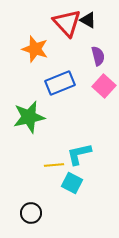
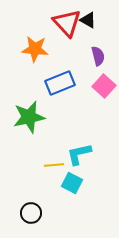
orange star: rotated 12 degrees counterclockwise
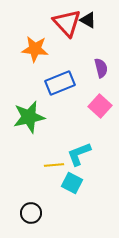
purple semicircle: moved 3 px right, 12 px down
pink square: moved 4 px left, 20 px down
cyan L-shape: rotated 8 degrees counterclockwise
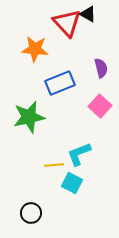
black triangle: moved 6 px up
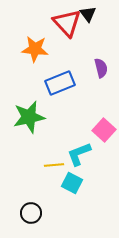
black triangle: rotated 24 degrees clockwise
pink square: moved 4 px right, 24 px down
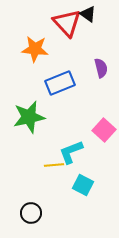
black triangle: rotated 18 degrees counterclockwise
cyan L-shape: moved 8 px left, 2 px up
cyan square: moved 11 px right, 2 px down
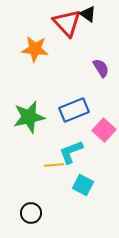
purple semicircle: rotated 18 degrees counterclockwise
blue rectangle: moved 14 px right, 27 px down
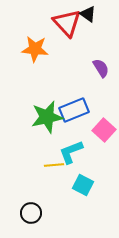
green star: moved 18 px right
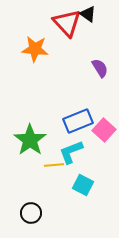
purple semicircle: moved 1 px left
blue rectangle: moved 4 px right, 11 px down
green star: moved 17 px left, 23 px down; rotated 24 degrees counterclockwise
